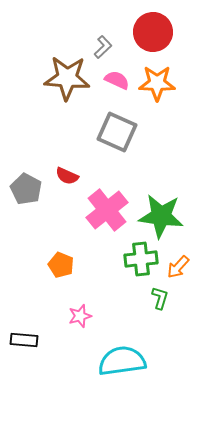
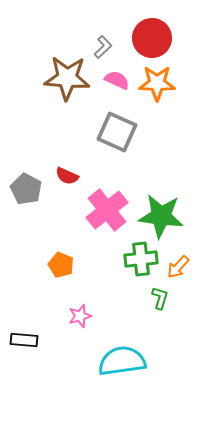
red circle: moved 1 px left, 6 px down
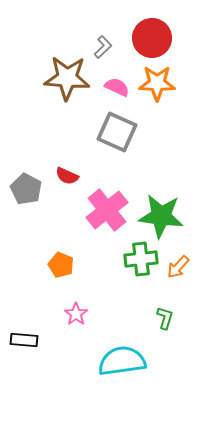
pink semicircle: moved 7 px down
green L-shape: moved 5 px right, 20 px down
pink star: moved 4 px left, 2 px up; rotated 20 degrees counterclockwise
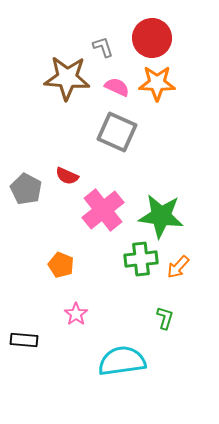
gray L-shape: rotated 65 degrees counterclockwise
pink cross: moved 4 px left
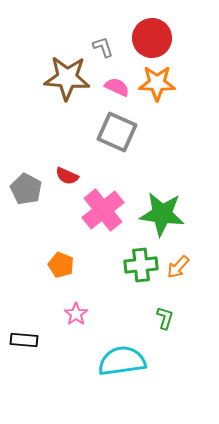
green star: moved 1 px right, 2 px up
green cross: moved 6 px down
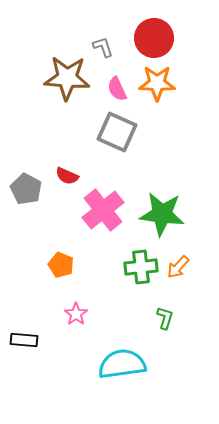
red circle: moved 2 px right
pink semicircle: moved 2 px down; rotated 140 degrees counterclockwise
green cross: moved 2 px down
cyan semicircle: moved 3 px down
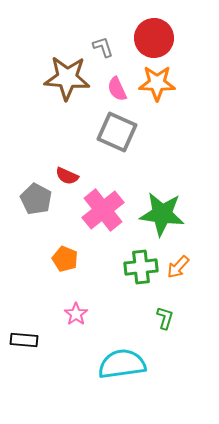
gray pentagon: moved 10 px right, 10 px down
orange pentagon: moved 4 px right, 6 px up
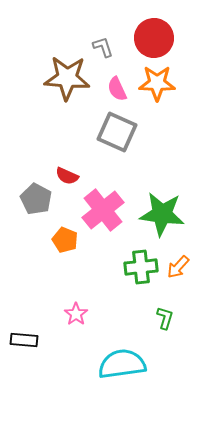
orange pentagon: moved 19 px up
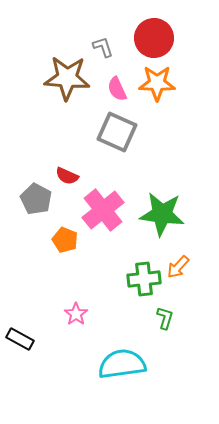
green cross: moved 3 px right, 12 px down
black rectangle: moved 4 px left, 1 px up; rotated 24 degrees clockwise
